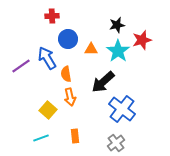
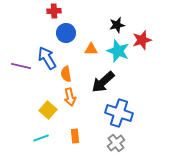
red cross: moved 2 px right, 5 px up
blue circle: moved 2 px left, 6 px up
cyan star: rotated 15 degrees counterclockwise
purple line: rotated 48 degrees clockwise
blue cross: moved 3 px left, 4 px down; rotated 20 degrees counterclockwise
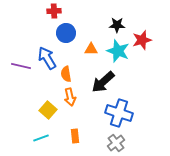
black star: rotated 14 degrees clockwise
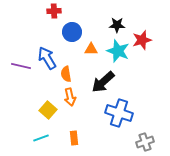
blue circle: moved 6 px right, 1 px up
orange rectangle: moved 1 px left, 2 px down
gray cross: moved 29 px right, 1 px up; rotated 18 degrees clockwise
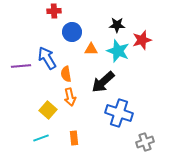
purple line: rotated 18 degrees counterclockwise
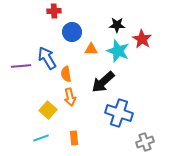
red star: moved 1 px up; rotated 24 degrees counterclockwise
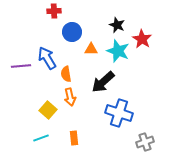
black star: rotated 21 degrees clockwise
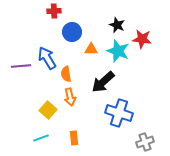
red star: rotated 24 degrees counterclockwise
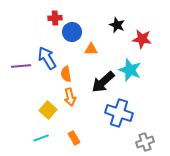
red cross: moved 1 px right, 7 px down
cyan star: moved 12 px right, 19 px down
orange rectangle: rotated 24 degrees counterclockwise
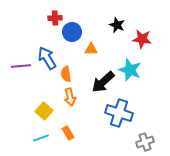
yellow square: moved 4 px left, 1 px down
orange rectangle: moved 6 px left, 5 px up
